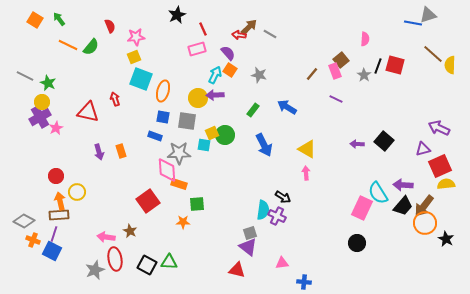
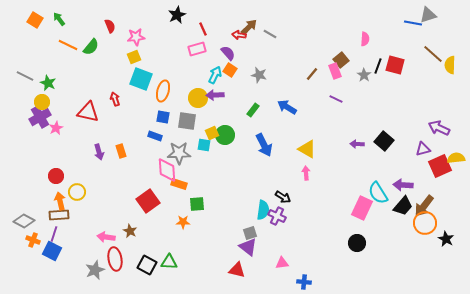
yellow semicircle at (446, 184): moved 10 px right, 26 px up
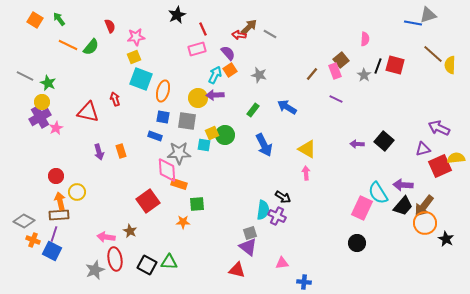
orange square at (230, 70): rotated 24 degrees clockwise
